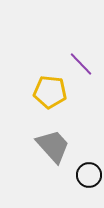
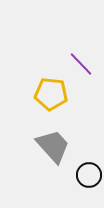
yellow pentagon: moved 1 px right, 2 px down
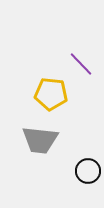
gray trapezoid: moved 13 px left, 6 px up; rotated 138 degrees clockwise
black circle: moved 1 px left, 4 px up
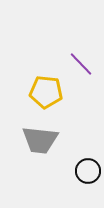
yellow pentagon: moved 5 px left, 2 px up
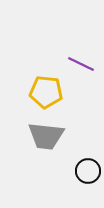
purple line: rotated 20 degrees counterclockwise
gray trapezoid: moved 6 px right, 4 px up
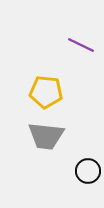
purple line: moved 19 px up
